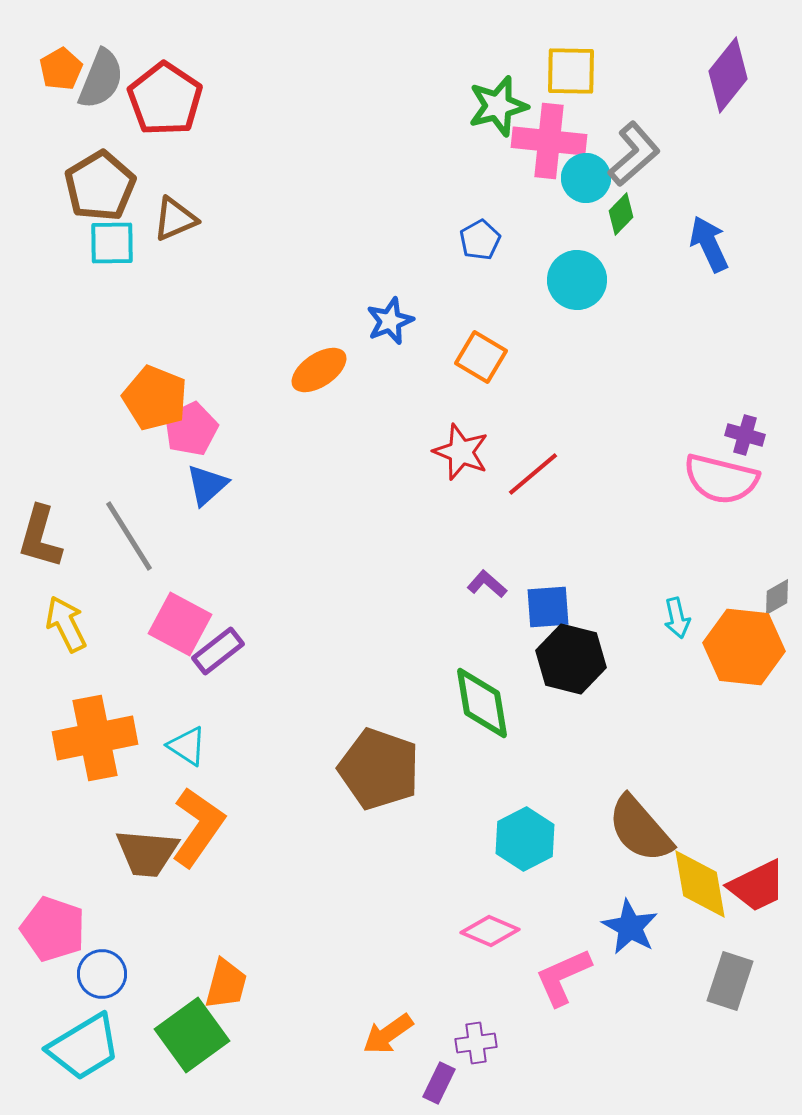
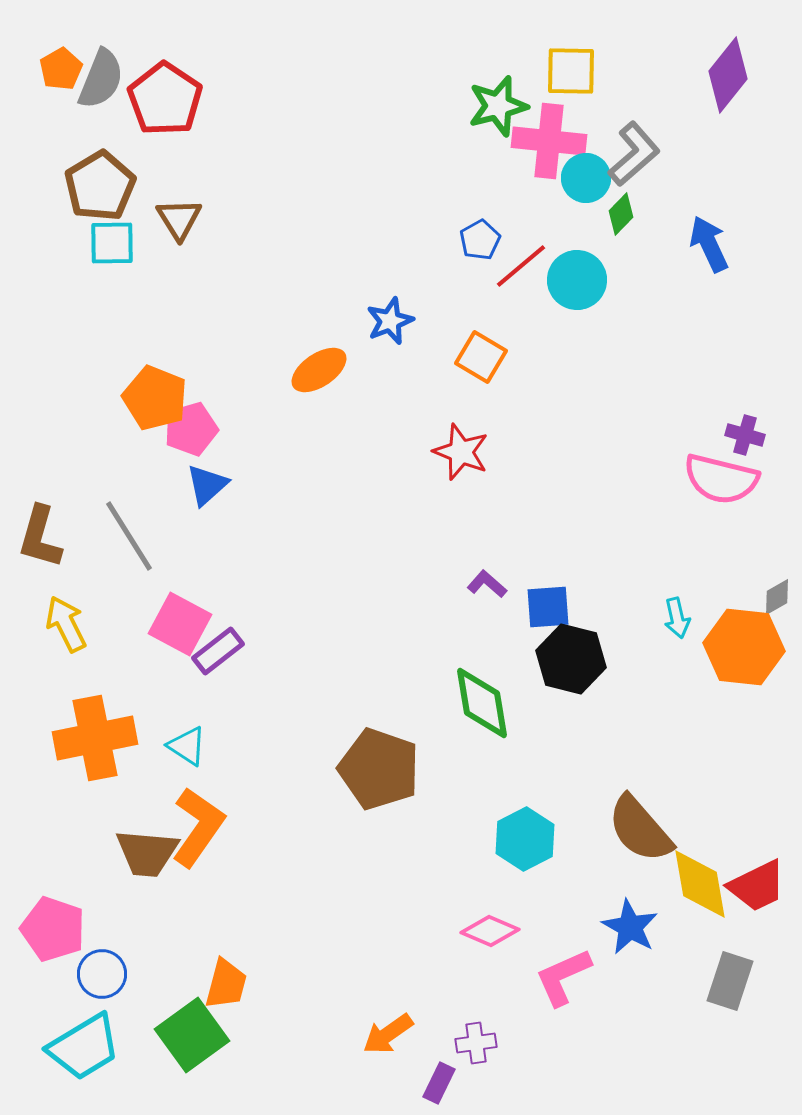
brown triangle at (175, 219): moved 4 px right; rotated 39 degrees counterclockwise
pink pentagon at (191, 429): rotated 10 degrees clockwise
red line at (533, 474): moved 12 px left, 208 px up
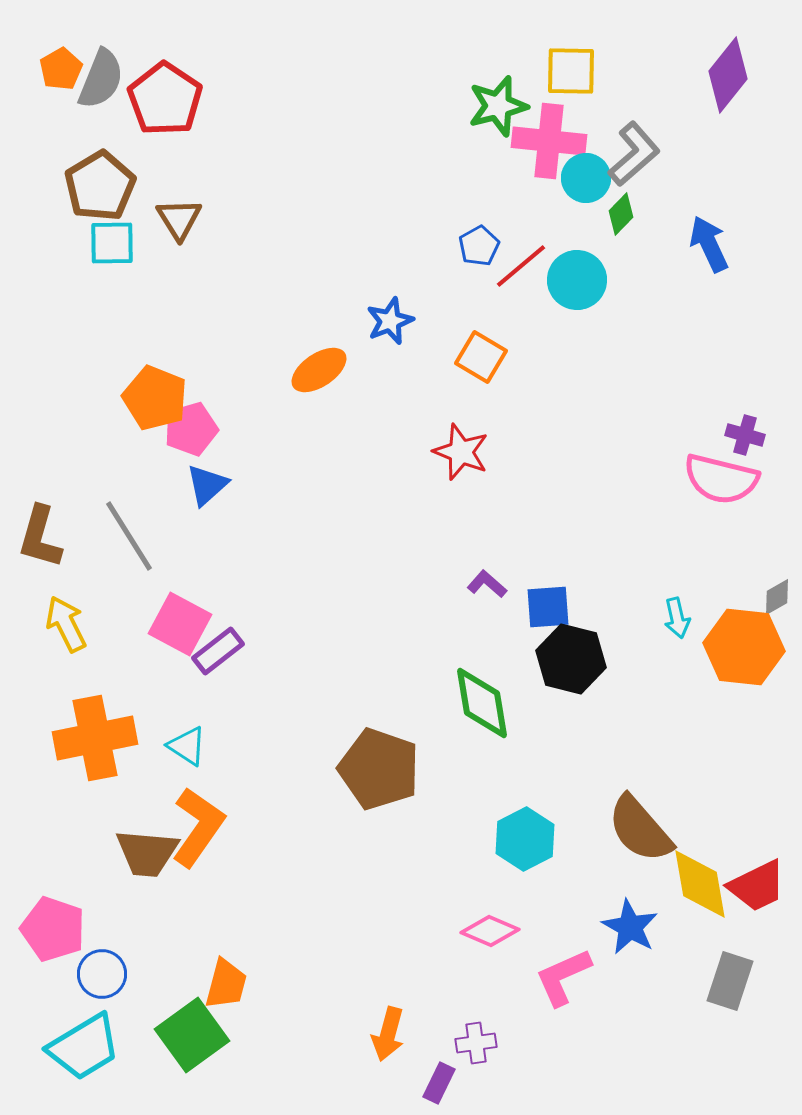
blue pentagon at (480, 240): moved 1 px left, 6 px down
orange arrow at (388, 1034): rotated 40 degrees counterclockwise
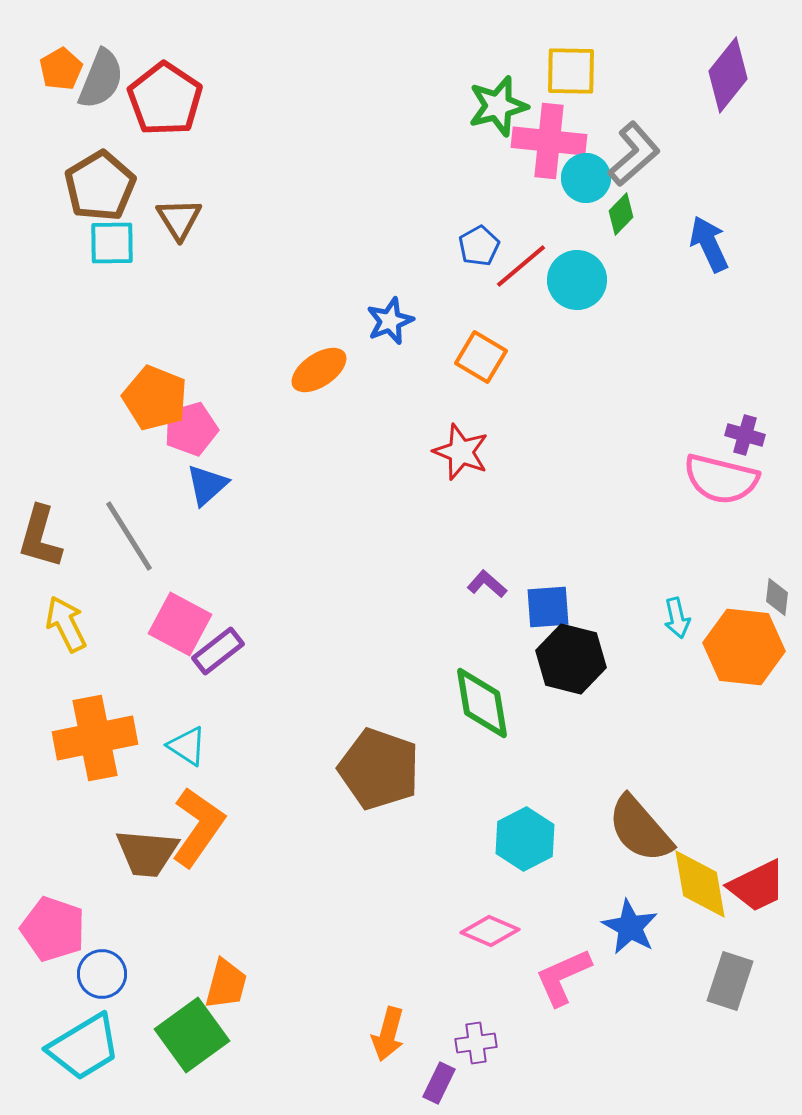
gray diamond at (777, 597): rotated 54 degrees counterclockwise
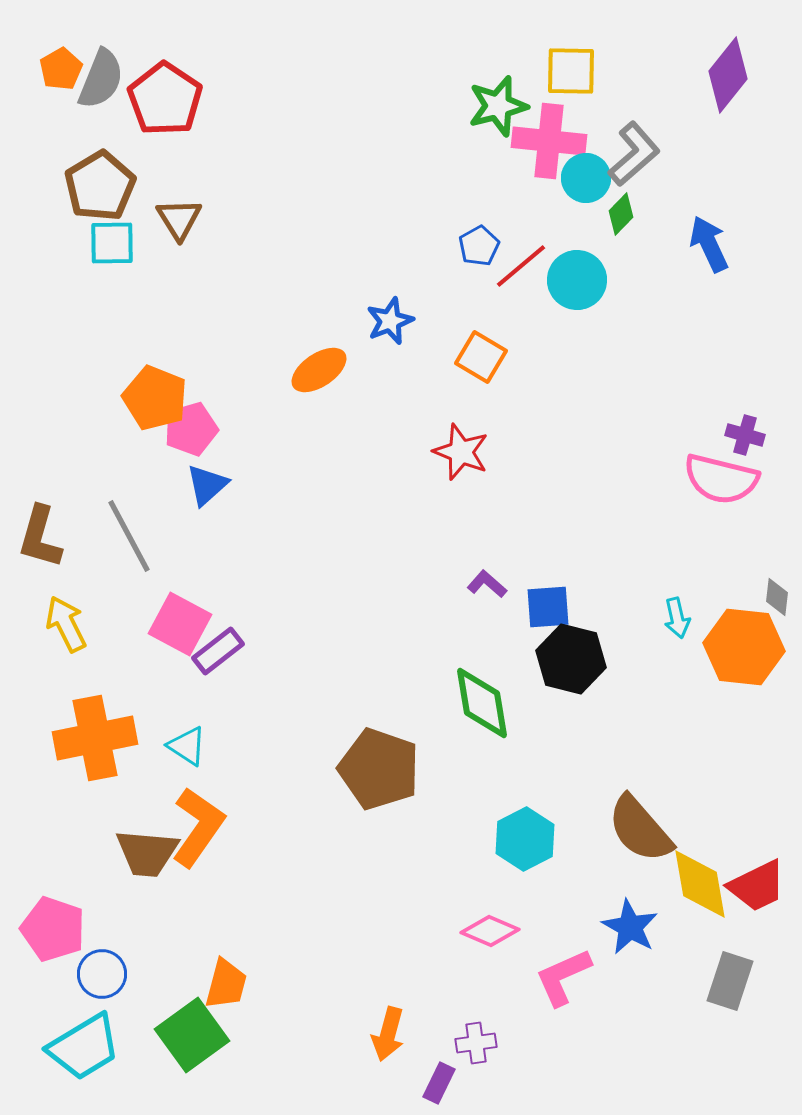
gray line at (129, 536): rotated 4 degrees clockwise
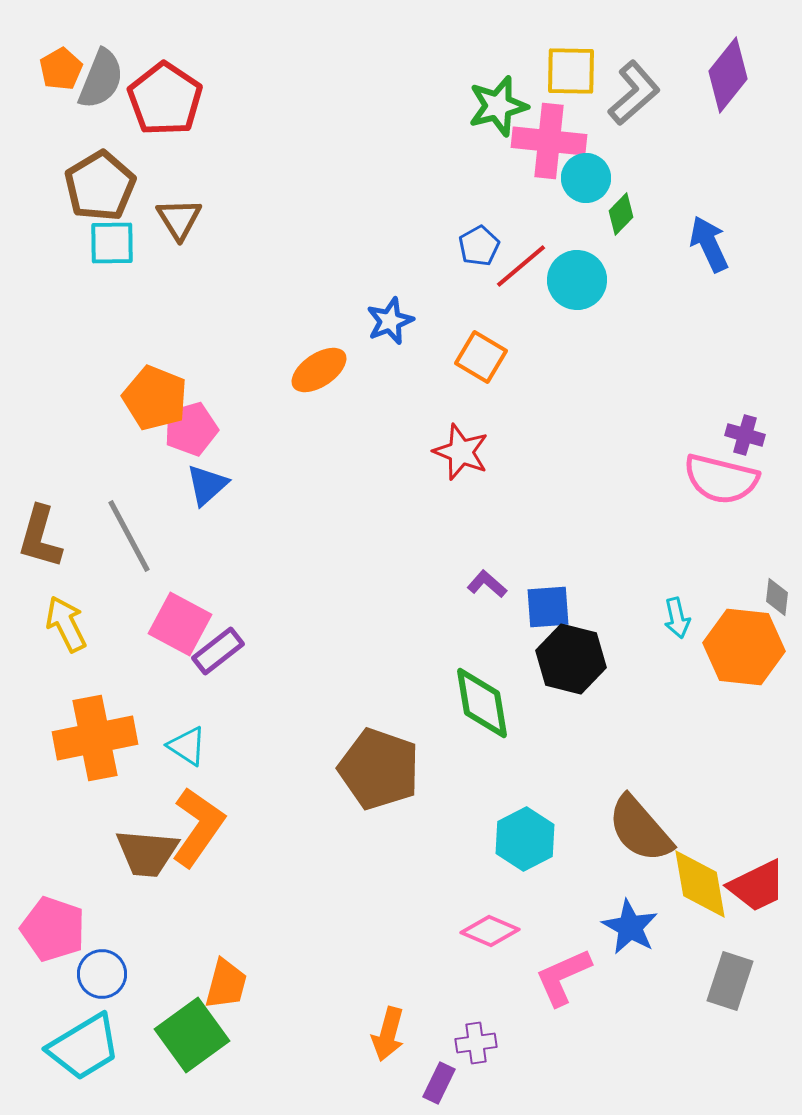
gray L-shape at (634, 154): moved 61 px up
